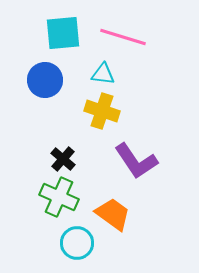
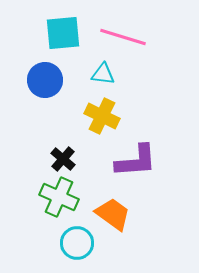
yellow cross: moved 5 px down; rotated 8 degrees clockwise
purple L-shape: rotated 60 degrees counterclockwise
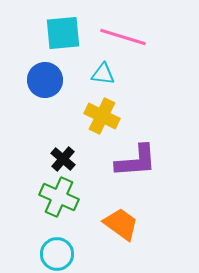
orange trapezoid: moved 8 px right, 10 px down
cyan circle: moved 20 px left, 11 px down
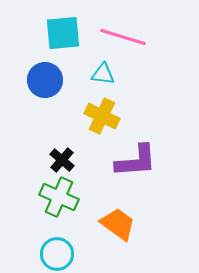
black cross: moved 1 px left, 1 px down
orange trapezoid: moved 3 px left
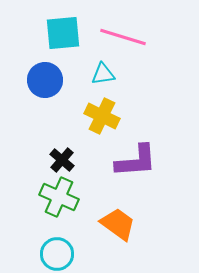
cyan triangle: rotated 15 degrees counterclockwise
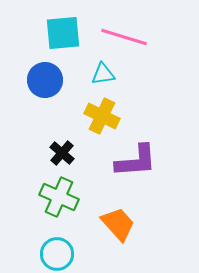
pink line: moved 1 px right
black cross: moved 7 px up
orange trapezoid: rotated 12 degrees clockwise
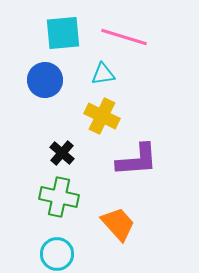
purple L-shape: moved 1 px right, 1 px up
green cross: rotated 12 degrees counterclockwise
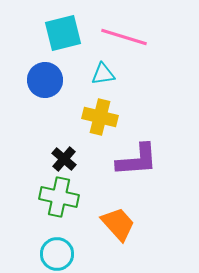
cyan square: rotated 9 degrees counterclockwise
yellow cross: moved 2 px left, 1 px down; rotated 12 degrees counterclockwise
black cross: moved 2 px right, 6 px down
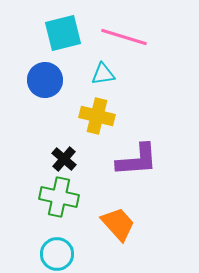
yellow cross: moved 3 px left, 1 px up
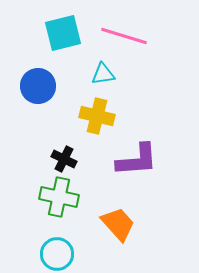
pink line: moved 1 px up
blue circle: moved 7 px left, 6 px down
black cross: rotated 15 degrees counterclockwise
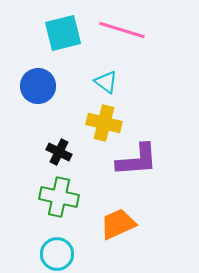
pink line: moved 2 px left, 6 px up
cyan triangle: moved 3 px right, 8 px down; rotated 45 degrees clockwise
yellow cross: moved 7 px right, 7 px down
black cross: moved 5 px left, 7 px up
orange trapezoid: rotated 72 degrees counterclockwise
